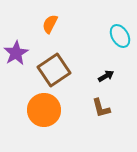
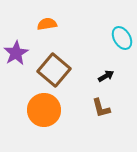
orange semicircle: moved 3 px left; rotated 54 degrees clockwise
cyan ellipse: moved 2 px right, 2 px down
brown square: rotated 16 degrees counterclockwise
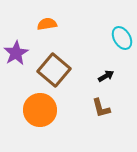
orange circle: moved 4 px left
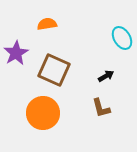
brown square: rotated 16 degrees counterclockwise
orange circle: moved 3 px right, 3 px down
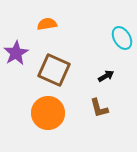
brown L-shape: moved 2 px left
orange circle: moved 5 px right
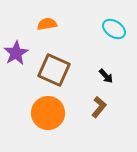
cyan ellipse: moved 8 px left, 9 px up; rotated 25 degrees counterclockwise
black arrow: rotated 77 degrees clockwise
brown L-shape: moved 1 px up; rotated 125 degrees counterclockwise
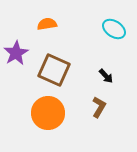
brown L-shape: rotated 10 degrees counterclockwise
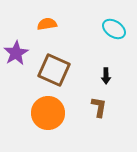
black arrow: rotated 42 degrees clockwise
brown L-shape: rotated 20 degrees counterclockwise
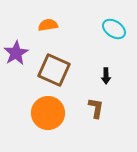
orange semicircle: moved 1 px right, 1 px down
brown L-shape: moved 3 px left, 1 px down
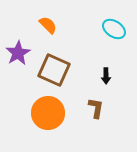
orange semicircle: rotated 54 degrees clockwise
purple star: moved 2 px right
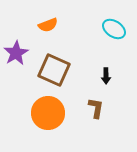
orange semicircle: rotated 114 degrees clockwise
purple star: moved 2 px left
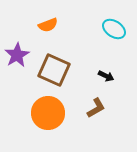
purple star: moved 1 px right, 2 px down
black arrow: rotated 63 degrees counterclockwise
brown L-shape: rotated 50 degrees clockwise
